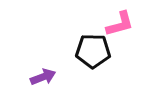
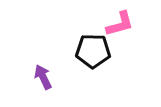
purple arrow: rotated 95 degrees counterclockwise
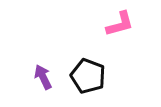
black pentagon: moved 5 px left, 25 px down; rotated 20 degrees clockwise
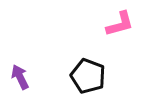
purple arrow: moved 23 px left
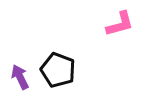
black pentagon: moved 30 px left, 6 px up
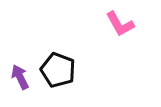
pink L-shape: rotated 76 degrees clockwise
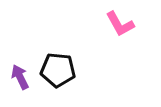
black pentagon: rotated 16 degrees counterclockwise
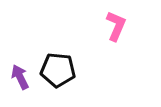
pink L-shape: moved 4 px left, 2 px down; rotated 128 degrees counterclockwise
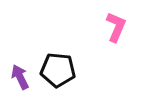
pink L-shape: moved 1 px down
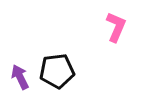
black pentagon: moved 1 px left, 1 px down; rotated 12 degrees counterclockwise
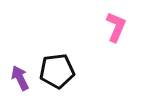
purple arrow: moved 1 px down
